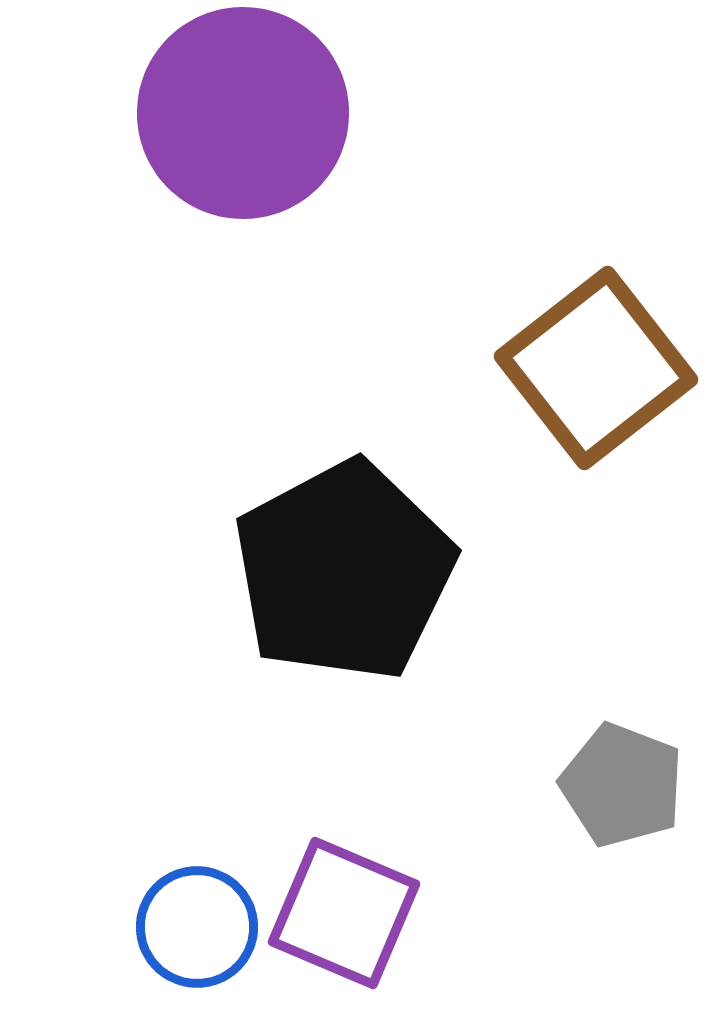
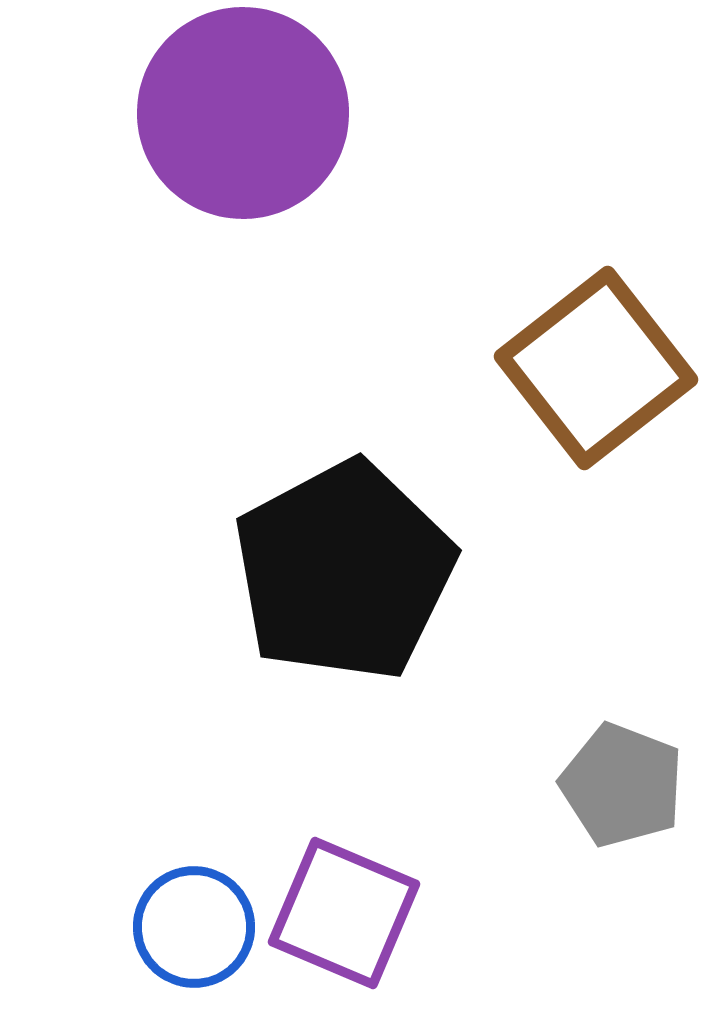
blue circle: moved 3 px left
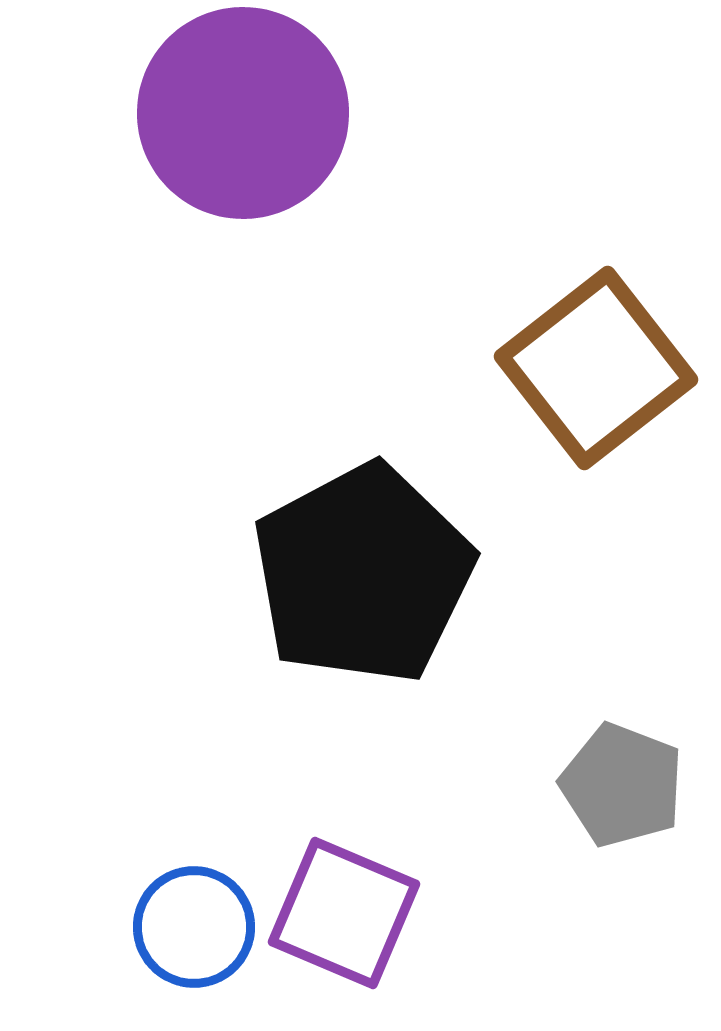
black pentagon: moved 19 px right, 3 px down
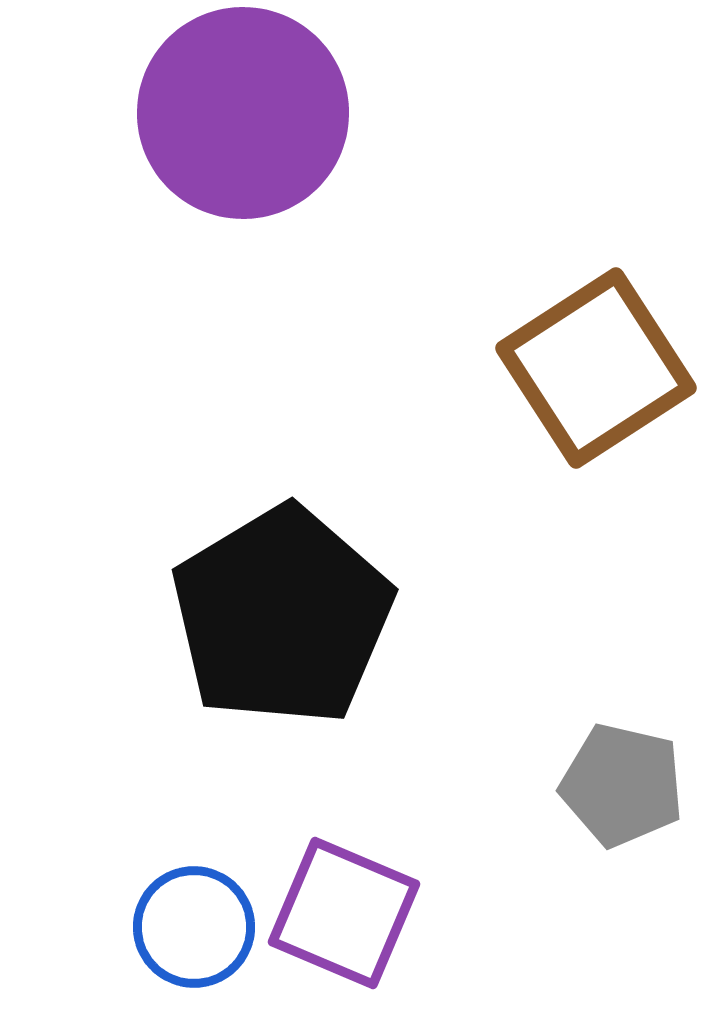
brown square: rotated 5 degrees clockwise
black pentagon: moved 81 px left, 42 px down; rotated 3 degrees counterclockwise
gray pentagon: rotated 8 degrees counterclockwise
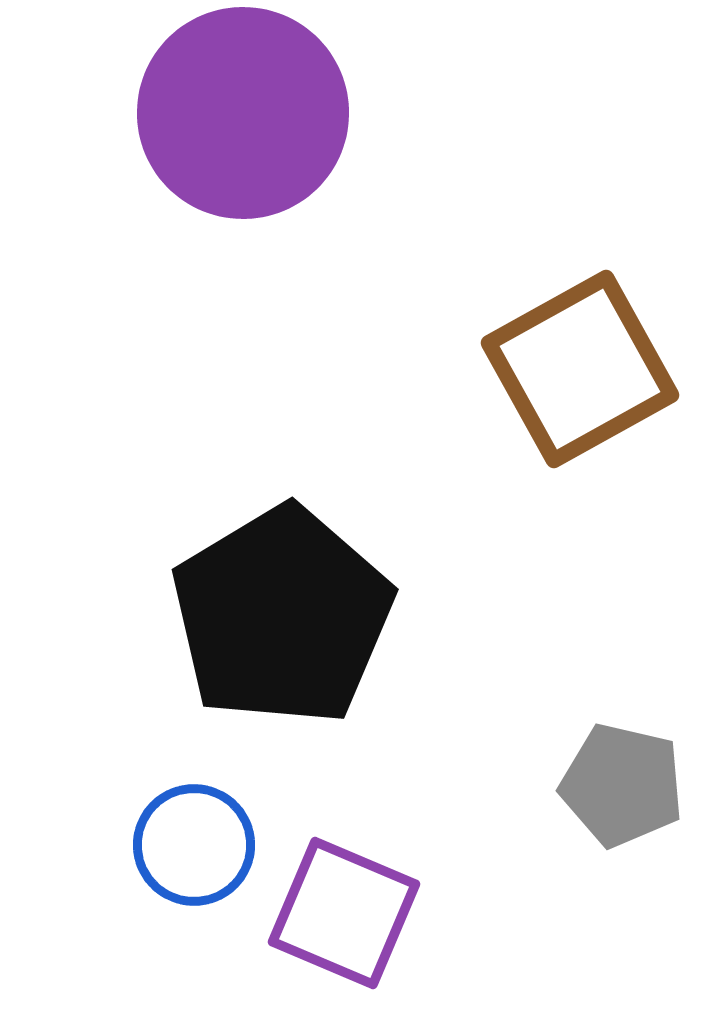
brown square: moved 16 px left, 1 px down; rotated 4 degrees clockwise
blue circle: moved 82 px up
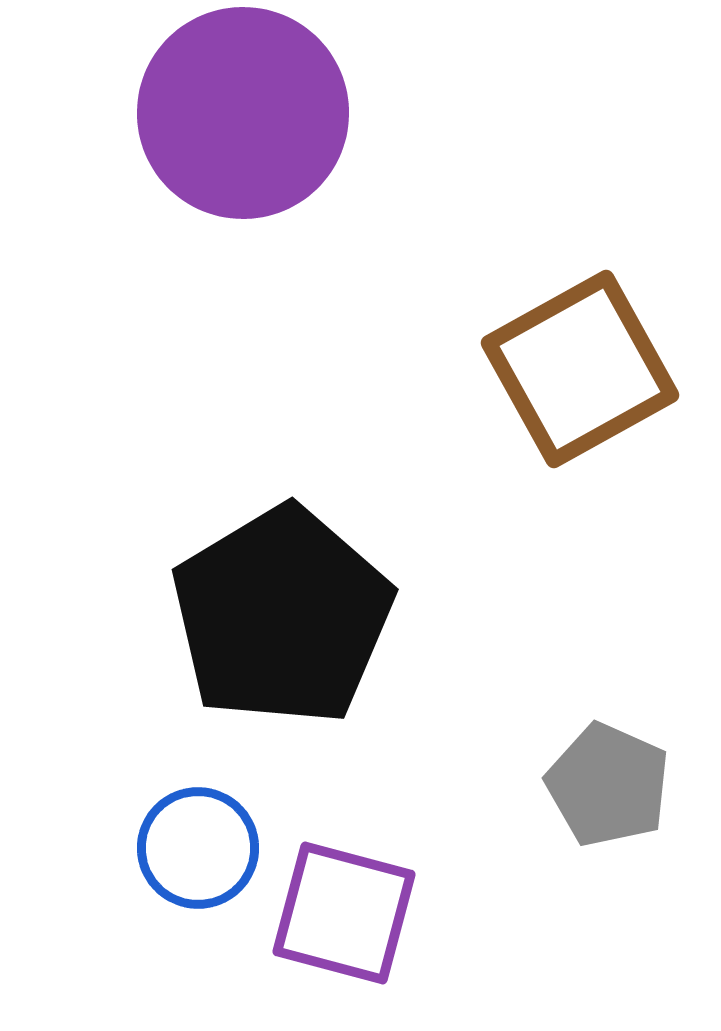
gray pentagon: moved 14 px left; rotated 11 degrees clockwise
blue circle: moved 4 px right, 3 px down
purple square: rotated 8 degrees counterclockwise
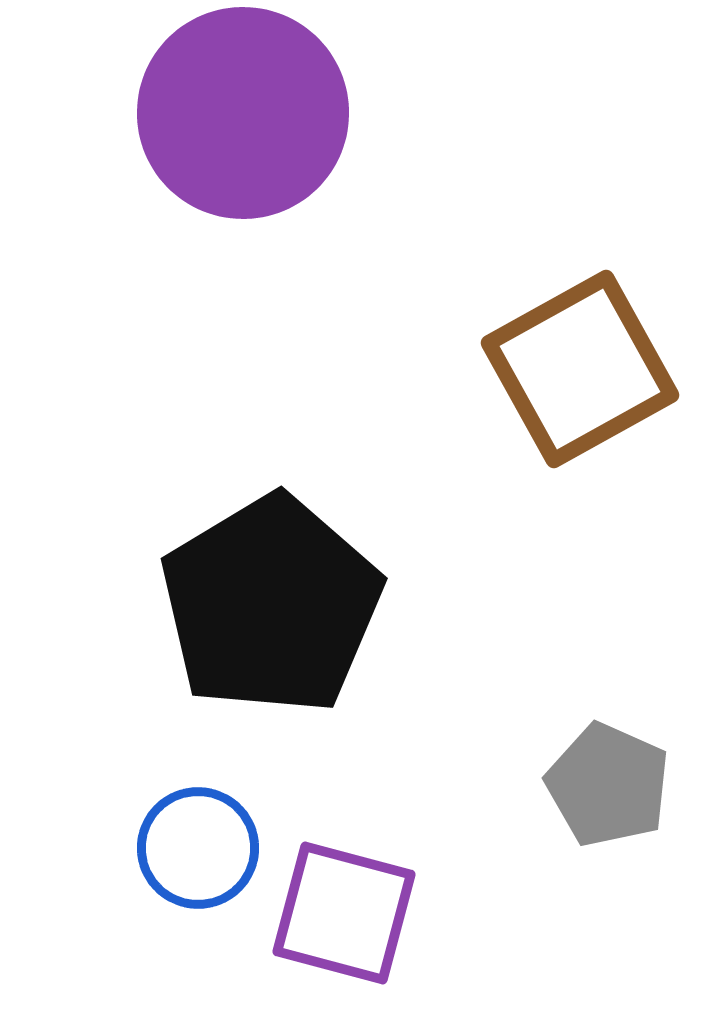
black pentagon: moved 11 px left, 11 px up
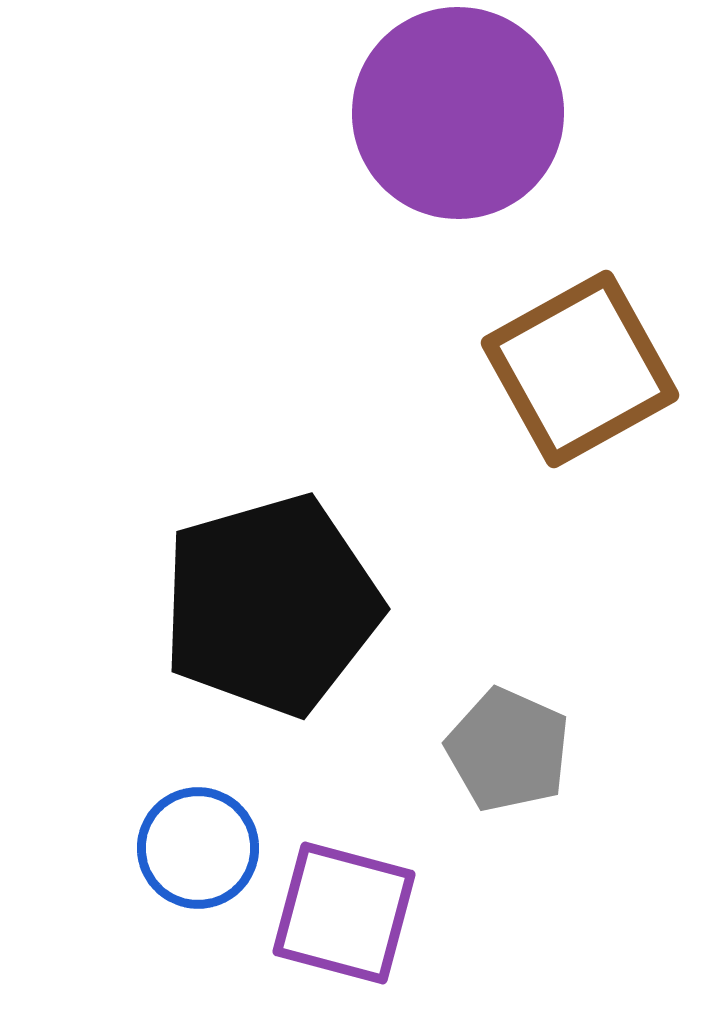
purple circle: moved 215 px right
black pentagon: rotated 15 degrees clockwise
gray pentagon: moved 100 px left, 35 px up
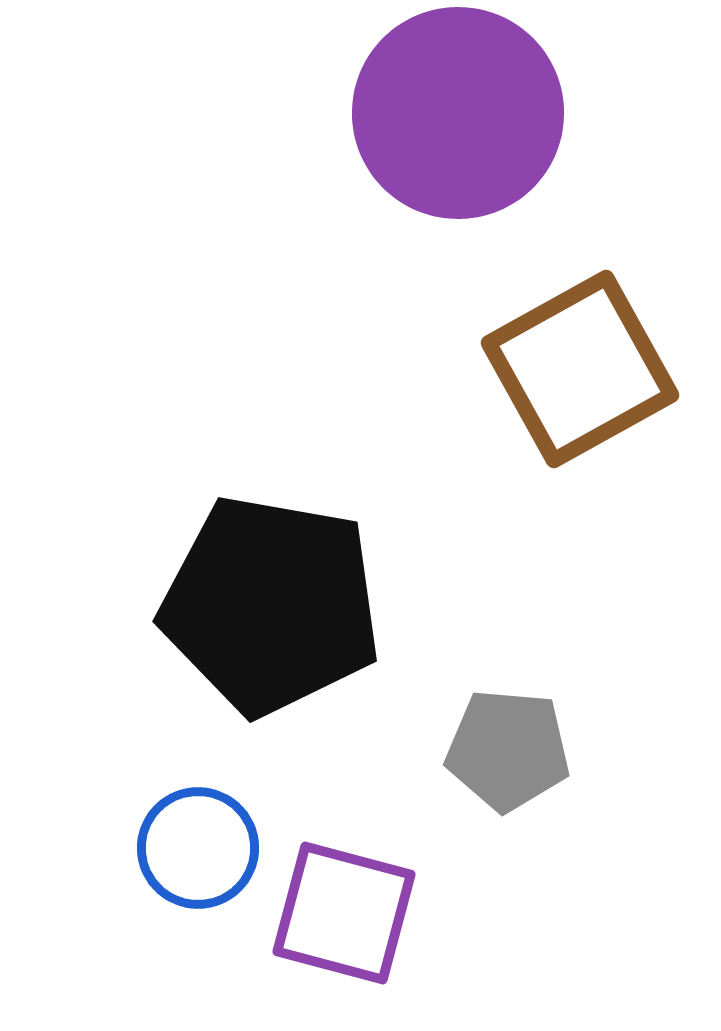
black pentagon: rotated 26 degrees clockwise
gray pentagon: rotated 19 degrees counterclockwise
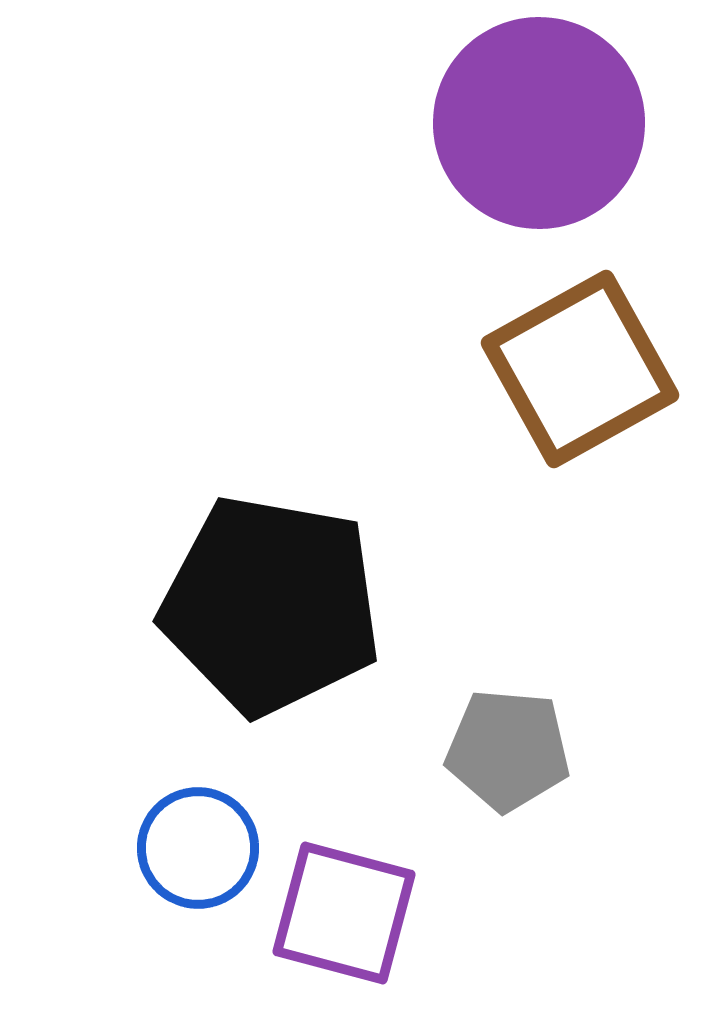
purple circle: moved 81 px right, 10 px down
